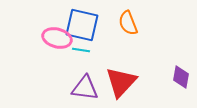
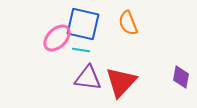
blue square: moved 1 px right, 1 px up
pink ellipse: rotated 60 degrees counterclockwise
purple triangle: moved 3 px right, 10 px up
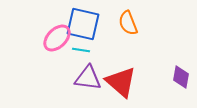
red triangle: rotated 32 degrees counterclockwise
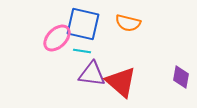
orange semicircle: rotated 55 degrees counterclockwise
cyan line: moved 1 px right, 1 px down
purple triangle: moved 4 px right, 4 px up
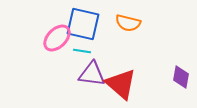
red triangle: moved 2 px down
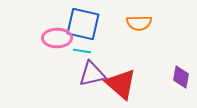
orange semicircle: moved 11 px right; rotated 15 degrees counterclockwise
pink ellipse: rotated 44 degrees clockwise
purple triangle: rotated 20 degrees counterclockwise
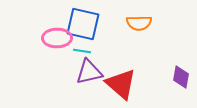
purple triangle: moved 3 px left, 2 px up
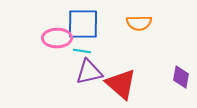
blue square: rotated 12 degrees counterclockwise
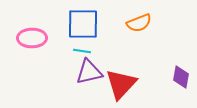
orange semicircle: rotated 20 degrees counterclockwise
pink ellipse: moved 25 px left
red triangle: rotated 32 degrees clockwise
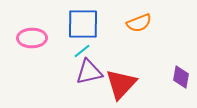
cyan line: rotated 48 degrees counterclockwise
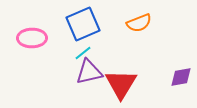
blue square: rotated 24 degrees counterclockwise
cyan line: moved 1 px right, 2 px down
purple diamond: rotated 70 degrees clockwise
red triangle: rotated 12 degrees counterclockwise
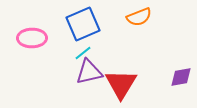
orange semicircle: moved 6 px up
